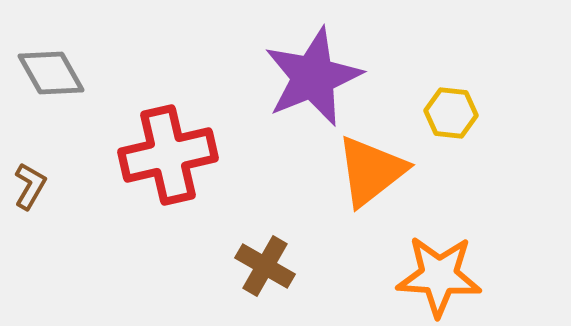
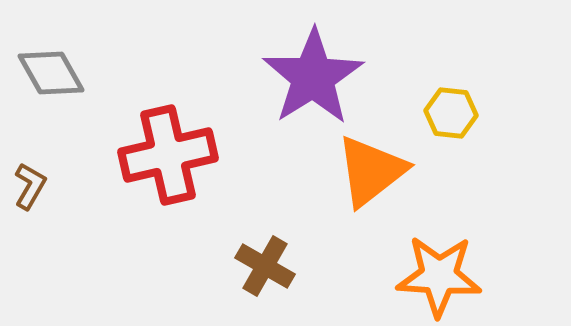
purple star: rotated 10 degrees counterclockwise
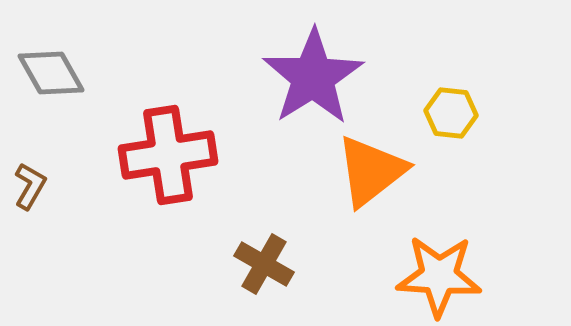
red cross: rotated 4 degrees clockwise
brown cross: moved 1 px left, 2 px up
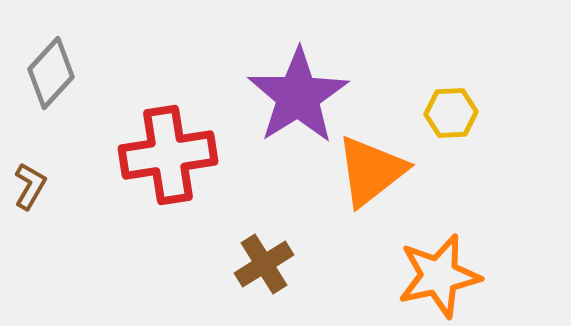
gray diamond: rotated 72 degrees clockwise
purple star: moved 15 px left, 19 px down
yellow hexagon: rotated 9 degrees counterclockwise
brown cross: rotated 28 degrees clockwise
orange star: rotated 16 degrees counterclockwise
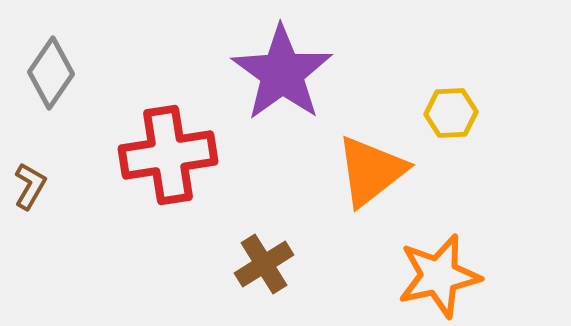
gray diamond: rotated 8 degrees counterclockwise
purple star: moved 16 px left, 23 px up; rotated 4 degrees counterclockwise
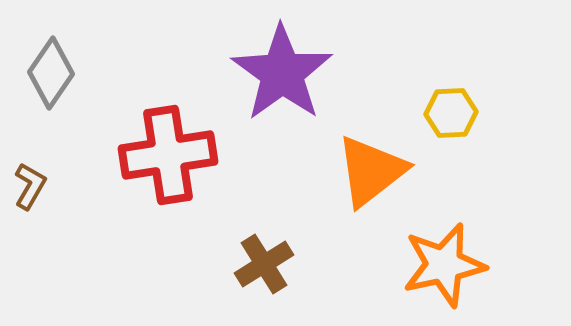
orange star: moved 5 px right, 11 px up
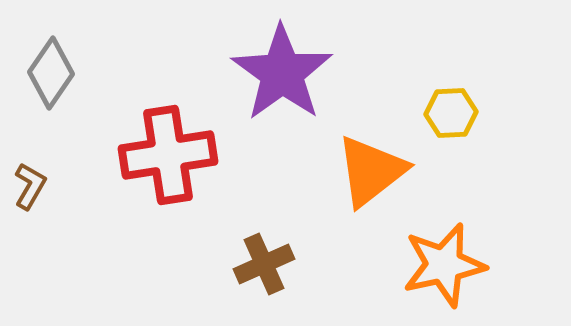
brown cross: rotated 8 degrees clockwise
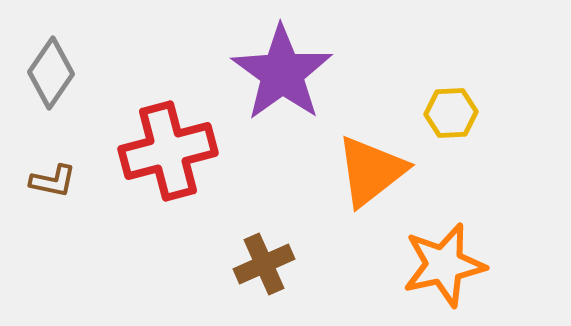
red cross: moved 4 px up; rotated 6 degrees counterclockwise
brown L-shape: moved 23 px right, 5 px up; rotated 72 degrees clockwise
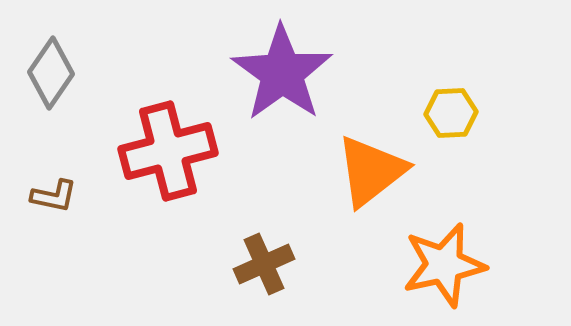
brown L-shape: moved 1 px right, 15 px down
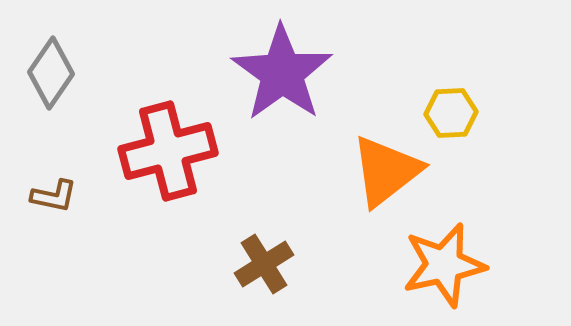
orange triangle: moved 15 px right
brown cross: rotated 8 degrees counterclockwise
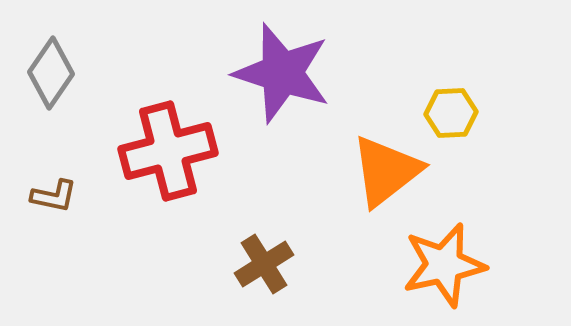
purple star: rotated 18 degrees counterclockwise
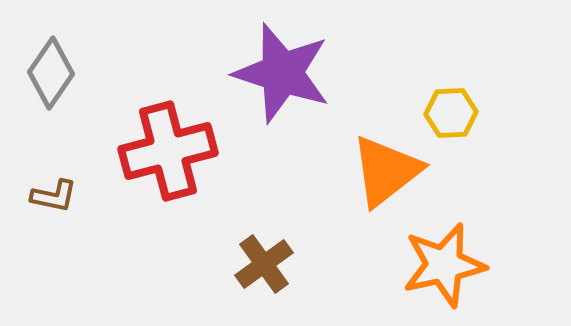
brown cross: rotated 4 degrees counterclockwise
